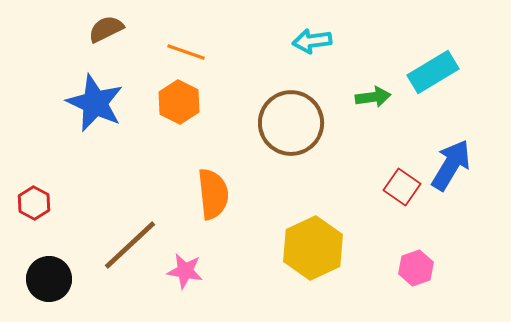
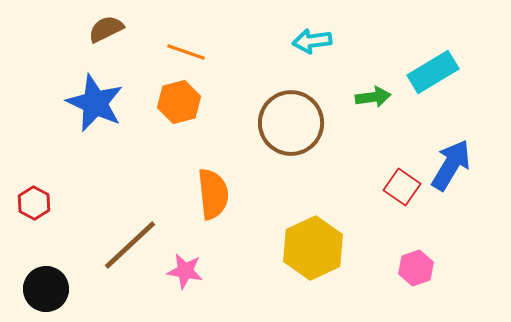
orange hexagon: rotated 18 degrees clockwise
black circle: moved 3 px left, 10 px down
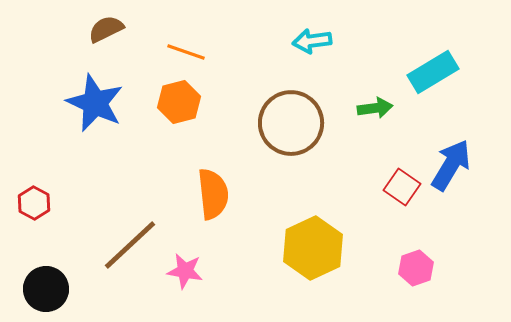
green arrow: moved 2 px right, 11 px down
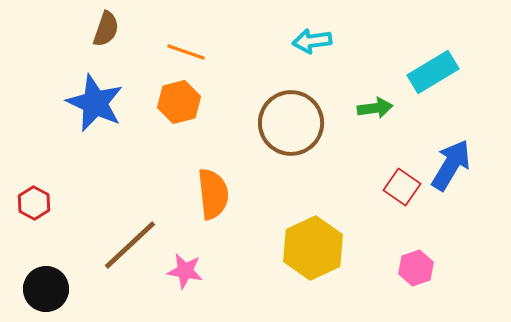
brown semicircle: rotated 135 degrees clockwise
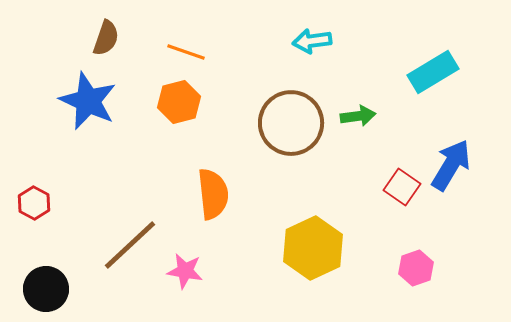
brown semicircle: moved 9 px down
blue star: moved 7 px left, 2 px up
green arrow: moved 17 px left, 8 px down
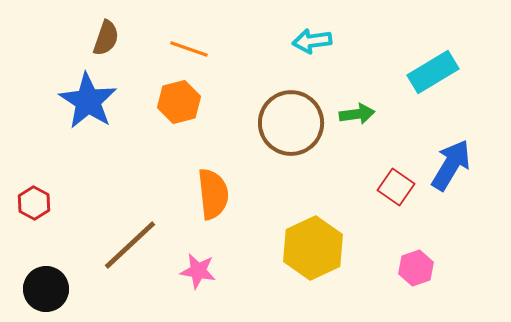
orange line: moved 3 px right, 3 px up
blue star: rotated 8 degrees clockwise
green arrow: moved 1 px left, 2 px up
red square: moved 6 px left
pink star: moved 13 px right
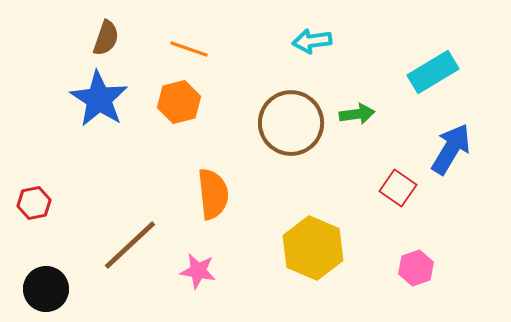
blue star: moved 11 px right, 2 px up
blue arrow: moved 16 px up
red square: moved 2 px right, 1 px down
red hexagon: rotated 20 degrees clockwise
yellow hexagon: rotated 12 degrees counterclockwise
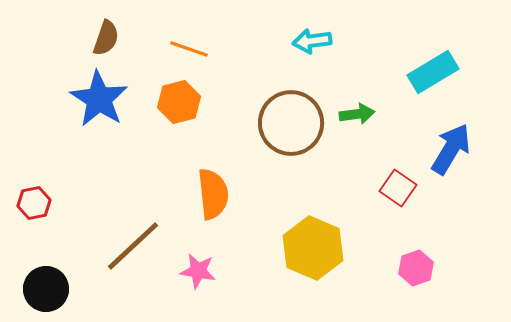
brown line: moved 3 px right, 1 px down
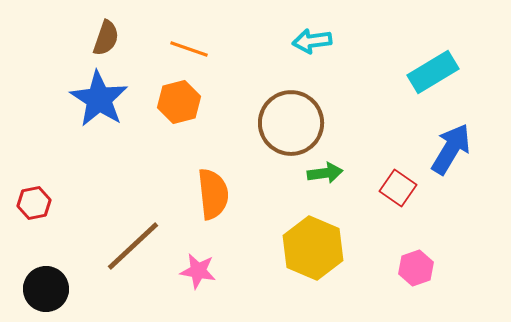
green arrow: moved 32 px left, 59 px down
